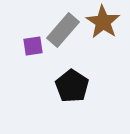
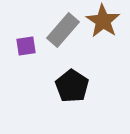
brown star: moved 1 px up
purple square: moved 7 px left
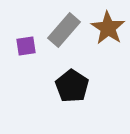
brown star: moved 5 px right, 7 px down
gray rectangle: moved 1 px right
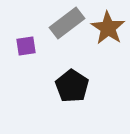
gray rectangle: moved 3 px right, 7 px up; rotated 12 degrees clockwise
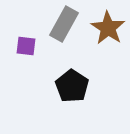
gray rectangle: moved 3 px left, 1 px down; rotated 24 degrees counterclockwise
purple square: rotated 15 degrees clockwise
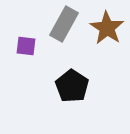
brown star: moved 1 px left
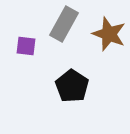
brown star: moved 2 px right, 6 px down; rotated 12 degrees counterclockwise
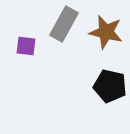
brown star: moved 3 px left, 2 px up; rotated 8 degrees counterclockwise
black pentagon: moved 38 px right; rotated 20 degrees counterclockwise
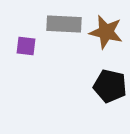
gray rectangle: rotated 64 degrees clockwise
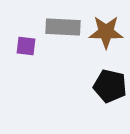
gray rectangle: moved 1 px left, 3 px down
brown star: rotated 12 degrees counterclockwise
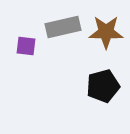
gray rectangle: rotated 16 degrees counterclockwise
black pentagon: moved 7 px left; rotated 28 degrees counterclockwise
